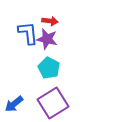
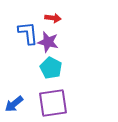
red arrow: moved 3 px right, 3 px up
purple star: moved 1 px right, 3 px down
cyan pentagon: moved 2 px right
purple square: rotated 24 degrees clockwise
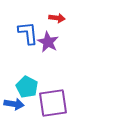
red arrow: moved 4 px right
purple star: rotated 15 degrees clockwise
cyan pentagon: moved 24 px left, 19 px down
blue arrow: rotated 132 degrees counterclockwise
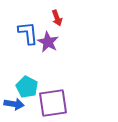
red arrow: rotated 63 degrees clockwise
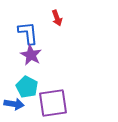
purple star: moved 17 px left, 13 px down
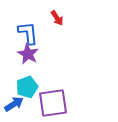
red arrow: rotated 14 degrees counterclockwise
purple star: moved 3 px left, 1 px up
cyan pentagon: rotated 25 degrees clockwise
blue arrow: rotated 42 degrees counterclockwise
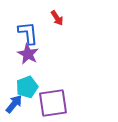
blue arrow: rotated 18 degrees counterclockwise
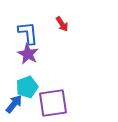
red arrow: moved 5 px right, 6 px down
